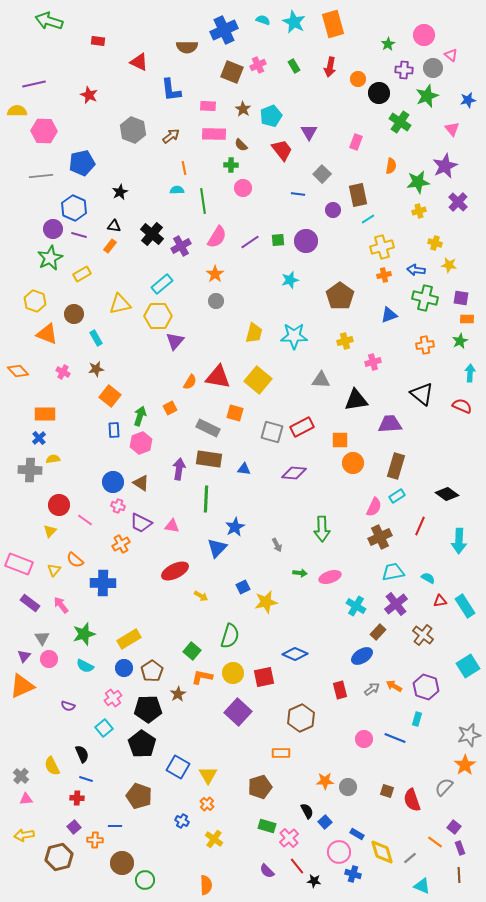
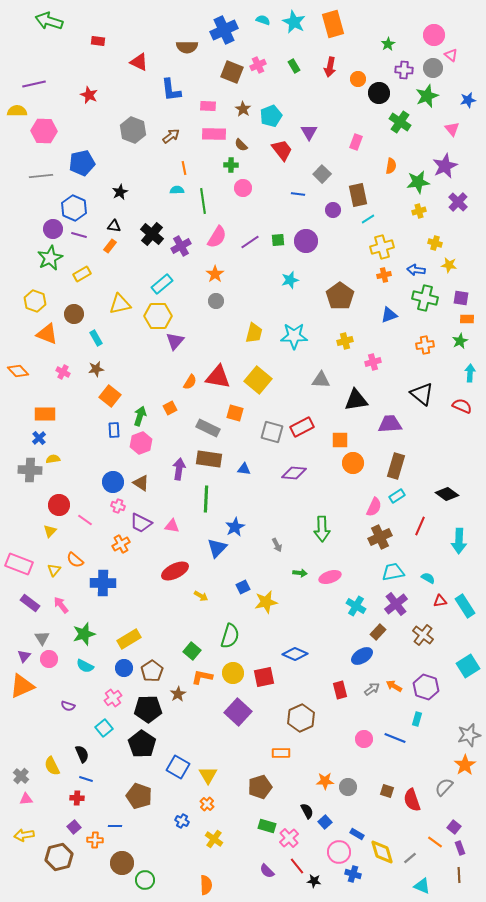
pink circle at (424, 35): moved 10 px right
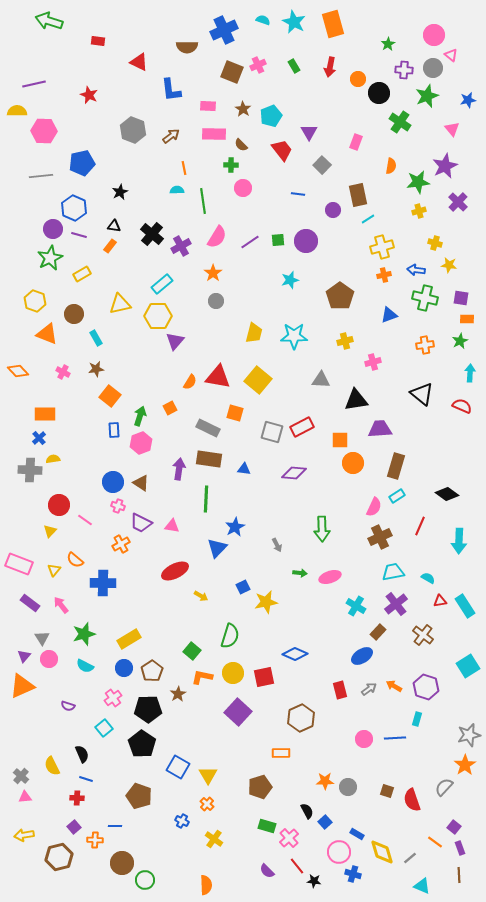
gray square at (322, 174): moved 9 px up
orange star at (215, 274): moved 2 px left, 1 px up
purple trapezoid at (390, 424): moved 10 px left, 5 px down
gray arrow at (372, 689): moved 3 px left
blue line at (395, 738): rotated 25 degrees counterclockwise
pink triangle at (26, 799): moved 1 px left, 2 px up
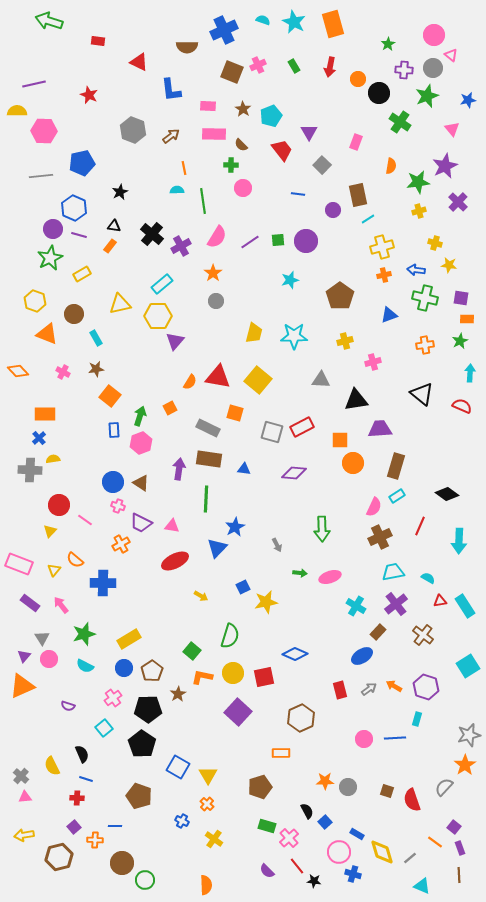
red ellipse at (175, 571): moved 10 px up
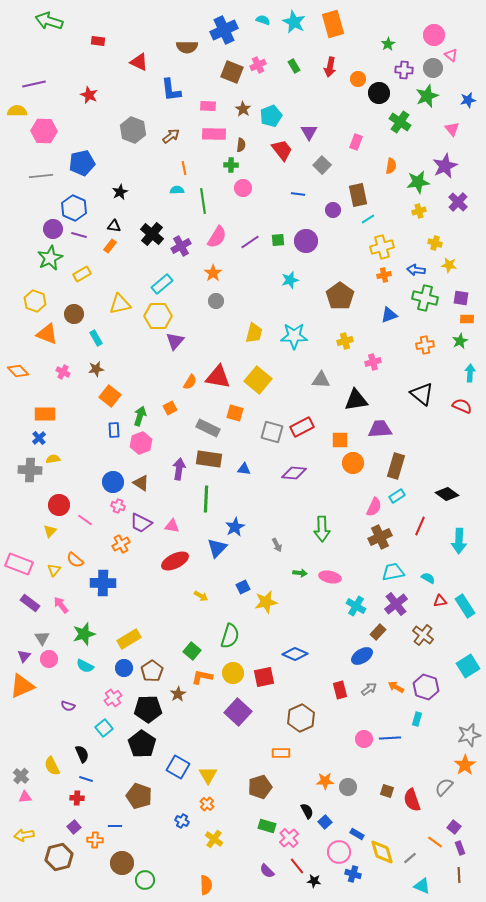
brown semicircle at (241, 145): rotated 128 degrees counterclockwise
pink ellipse at (330, 577): rotated 30 degrees clockwise
orange arrow at (394, 686): moved 2 px right, 1 px down
blue line at (395, 738): moved 5 px left
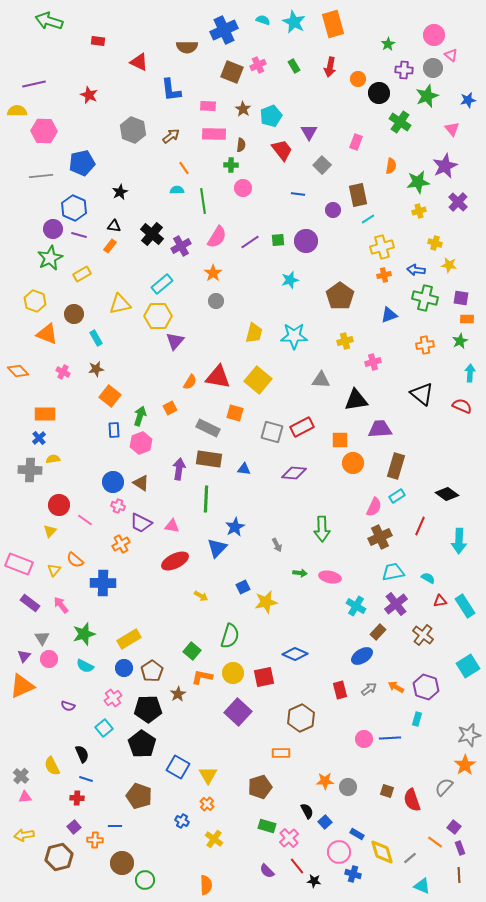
orange line at (184, 168): rotated 24 degrees counterclockwise
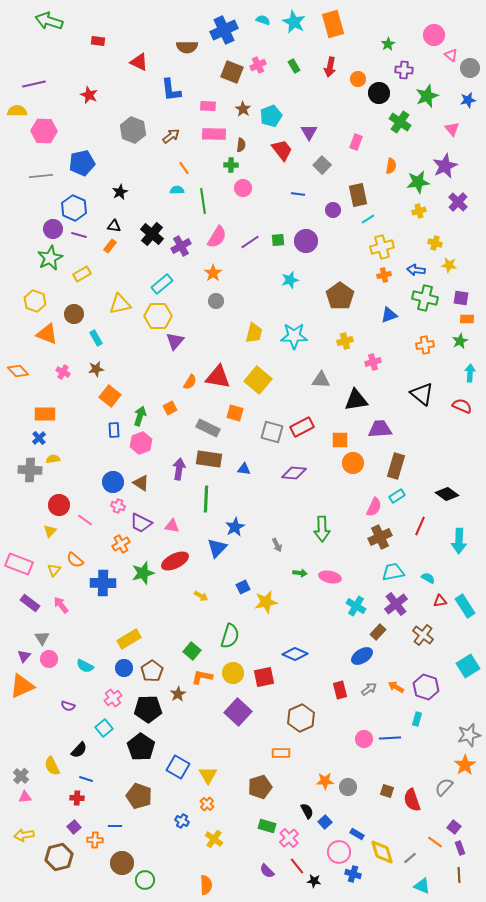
gray circle at (433, 68): moved 37 px right
green star at (84, 634): moved 59 px right, 61 px up
black pentagon at (142, 744): moved 1 px left, 3 px down
black semicircle at (82, 754): moved 3 px left, 4 px up; rotated 66 degrees clockwise
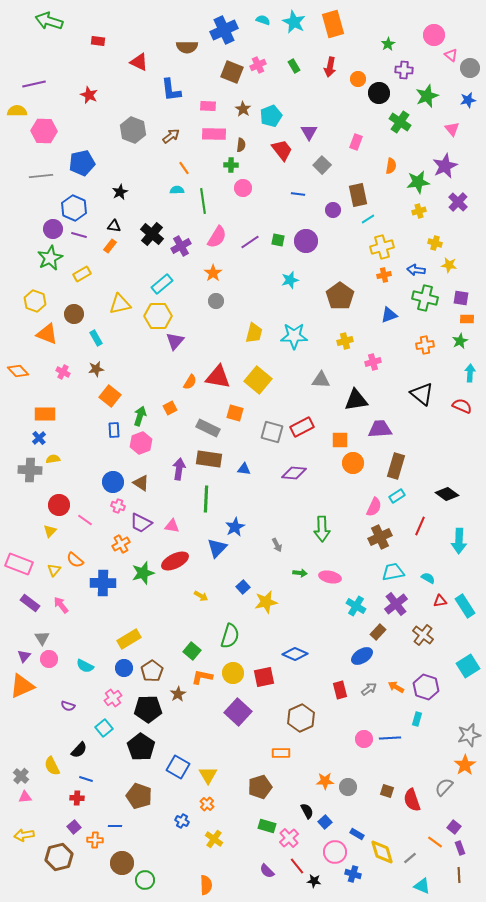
green square at (278, 240): rotated 16 degrees clockwise
blue square at (243, 587): rotated 16 degrees counterclockwise
pink circle at (339, 852): moved 4 px left
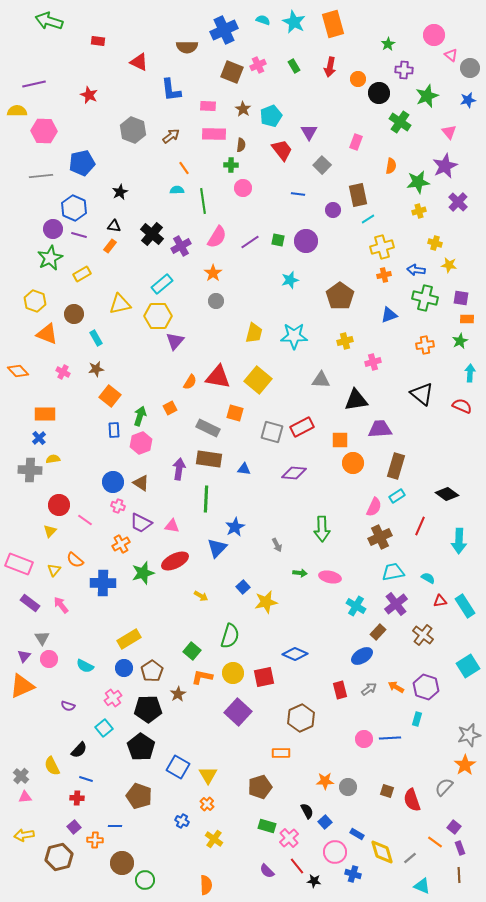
pink triangle at (452, 129): moved 3 px left, 3 px down
